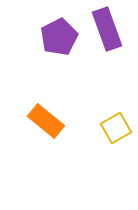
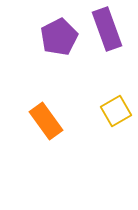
orange rectangle: rotated 15 degrees clockwise
yellow square: moved 17 px up
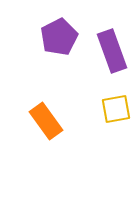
purple rectangle: moved 5 px right, 22 px down
yellow square: moved 2 px up; rotated 20 degrees clockwise
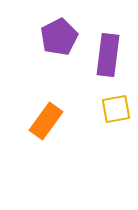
purple rectangle: moved 4 px left, 4 px down; rotated 27 degrees clockwise
orange rectangle: rotated 72 degrees clockwise
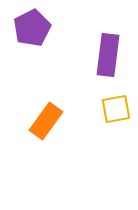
purple pentagon: moved 27 px left, 9 px up
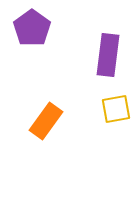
purple pentagon: rotated 9 degrees counterclockwise
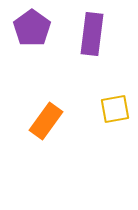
purple rectangle: moved 16 px left, 21 px up
yellow square: moved 1 px left
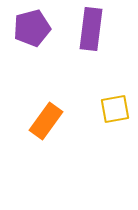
purple pentagon: rotated 21 degrees clockwise
purple rectangle: moved 1 px left, 5 px up
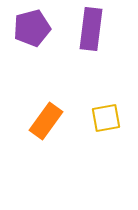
yellow square: moved 9 px left, 9 px down
